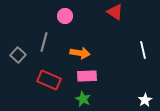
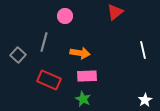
red triangle: rotated 48 degrees clockwise
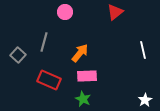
pink circle: moved 4 px up
orange arrow: rotated 60 degrees counterclockwise
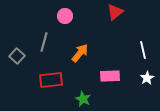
pink circle: moved 4 px down
gray square: moved 1 px left, 1 px down
pink rectangle: moved 23 px right
red rectangle: moved 2 px right; rotated 30 degrees counterclockwise
white star: moved 2 px right, 22 px up
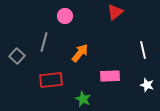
white star: moved 7 px down; rotated 24 degrees counterclockwise
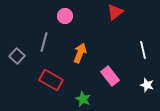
orange arrow: rotated 18 degrees counterclockwise
pink rectangle: rotated 54 degrees clockwise
red rectangle: rotated 35 degrees clockwise
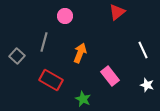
red triangle: moved 2 px right
white line: rotated 12 degrees counterclockwise
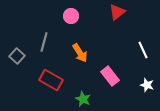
pink circle: moved 6 px right
orange arrow: rotated 126 degrees clockwise
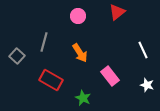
pink circle: moved 7 px right
green star: moved 1 px up
